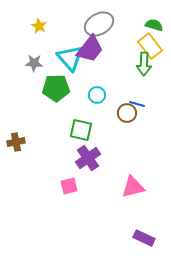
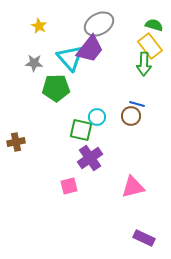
cyan circle: moved 22 px down
brown circle: moved 4 px right, 3 px down
purple cross: moved 2 px right
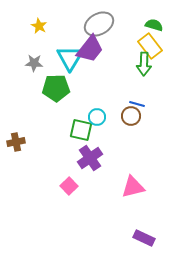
cyan triangle: rotated 12 degrees clockwise
pink square: rotated 30 degrees counterclockwise
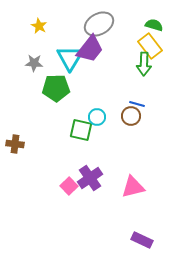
brown cross: moved 1 px left, 2 px down; rotated 18 degrees clockwise
purple cross: moved 20 px down
purple rectangle: moved 2 px left, 2 px down
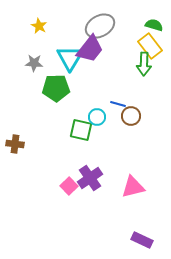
gray ellipse: moved 1 px right, 2 px down
blue line: moved 19 px left
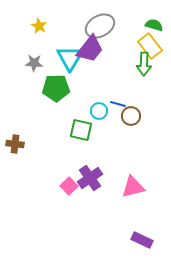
cyan circle: moved 2 px right, 6 px up
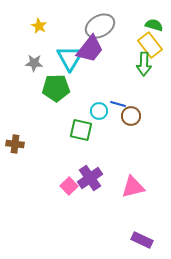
yellow rectangle: moved 1 px up
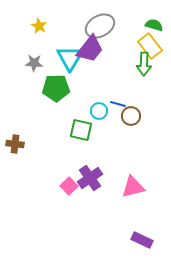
yellow rectangle: moved 1 px down
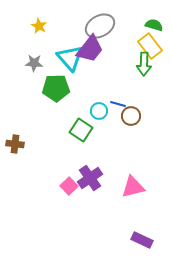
cyan triangle: rotated 12 degrees counterclockwise
green square: rotated 20 degrees clockwise
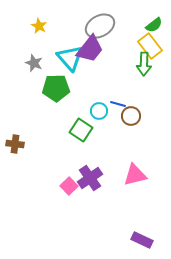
green semicircle: rotated 126 degrees clockwise
gray star: rotated 18 degrees clockwise
pink triangle: moved 2 px right, 12 px up
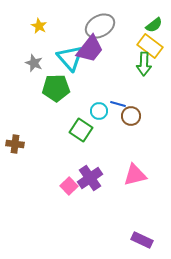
yellow rectangle: rotated 15 degrees counterclockwise
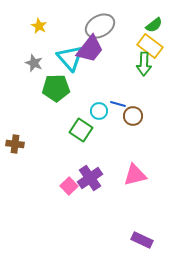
brown circle: moved 2 px right
